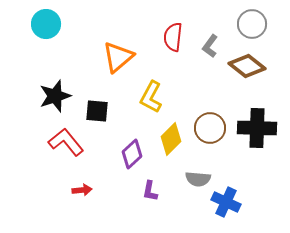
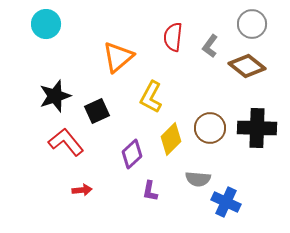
black square: rotated 30 degrees counterclockwise
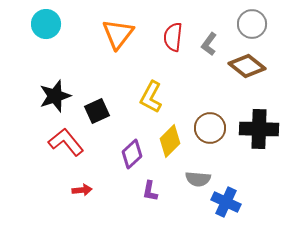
gray L-shape: moved 1 px left, 2 px up
orange triangle: moved 23 px up; rotated 12 degrees counterclockwise
black cross: moved 2 px right, 1 px down
yellow diamond: moved 1 px left, 2 px down
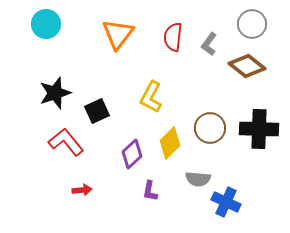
black star: moved 3 px up
yellow diamond: moved 2 px down
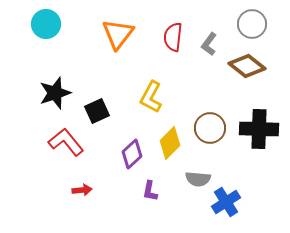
blue cross: rotated 32 degrees clockwise
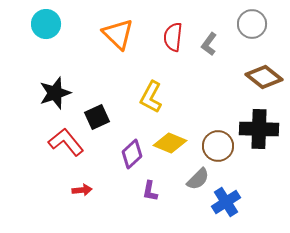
orange triangle: rotated 24 degrees counterclockwise
brown diamond: moved 17 px right, 11 px down
black square: moved 6 px down
brown circle: moved 8 px right, 18 px down
yellow diamond: rotated 68 degrees clockwise
gray semicircle: rotated 50 degrees counterclockwise
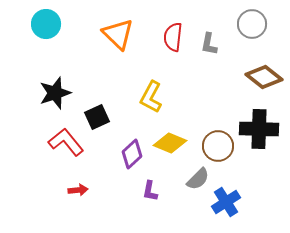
gray L-shape: rotated 25 degrees counterclockwise
red arrow: moved 4 px left
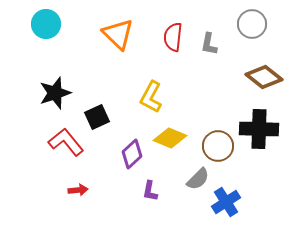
yellow diamond: moved 5 px up
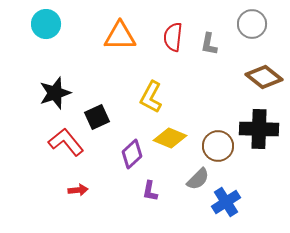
orange triangle: moved 2 px right, 2 px down; rotated 44 degrees counterclockwise
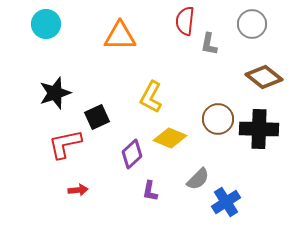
red semicircle: moved 12 px right, 16 px up
red L-shape: moved 1 px left, 2 px down; rotated 63 degrees counterclockwise
brown circle: moved 27 px up
